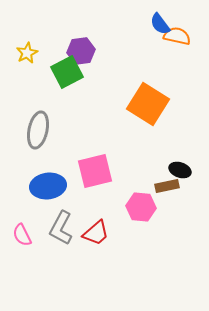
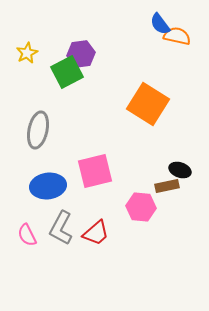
purple hexagon: moved 3 px down
pink semicircle: moved 5 px right
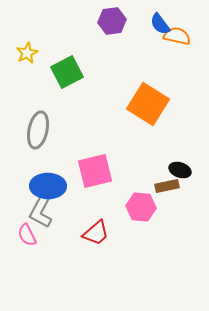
purple hexagon: moved 31 px right, 33 px up
blue ellipse: rotated 8 degrees clockwise
gray L-shape: moved 20 px left, 17 px up
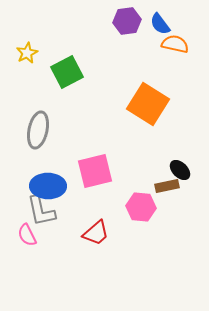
purple hexagon: moved 15 px right
orange semicircle: moved 2 px left, 8 px down
black ellipse: rotated 25 degrees clockwise
gray L-shape: rotated 40 degrees counterclockwise
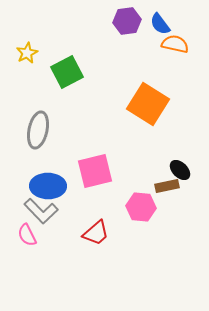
gray L-shape: rotated 32 degrees counterclockwise
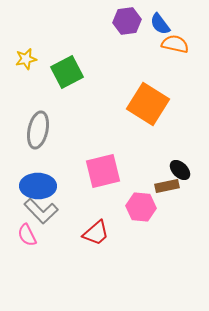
yellow star: moved 1 px left, 6 px down; rotated 15 degrees clockwise
pink square: moved 8 px right
blue ellipse: moved 10 px left
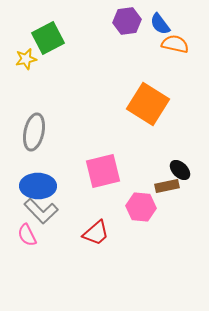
green square: moved 19 px left, 34 px up
gray ellipse: moved 4 px left, 2 px down
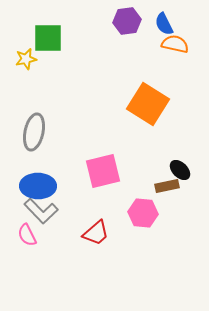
blue semicircle: moved 4 px right; rotated 10 degrees clockwise
green square: rotated 28 degrees clockwise
pink hexagon: moved 2 px right, 6 px down
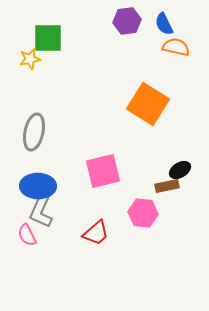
orange semicircle: moved 1 px right, 3 px down
yellow star: moved 4 px right
black ellipse: rotated 75 degrees counterclockwise
gray L-shape: rotated 68 degrees clockwise
